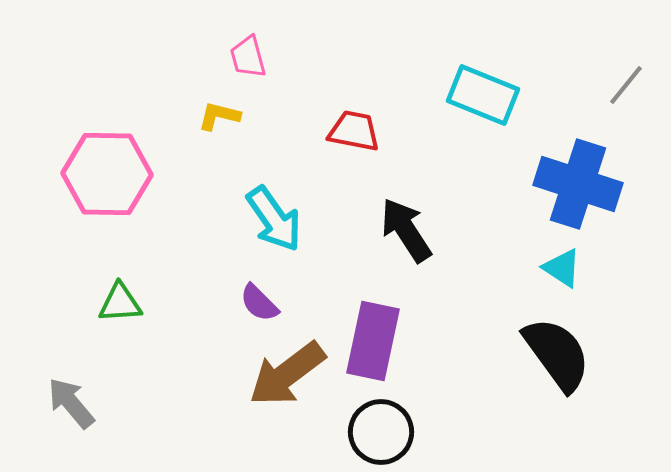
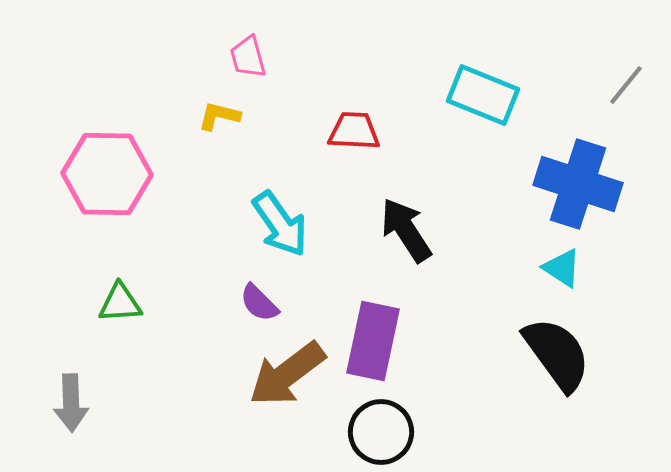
red trapezoid: rotated 8 degrees counterclockwise
cyan arrow: moved 6 px right, 5 px down
gray arrow: rotated 142 degrees counterclockwise
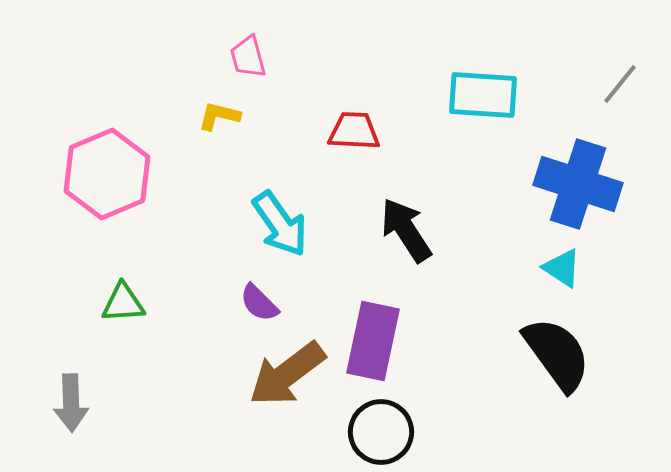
gray line: moved 6 px left, 1 px up
cyan rectangle: rotated 18 degrees counterclockwise
pink hexagon: rotated 24 degrees counterclockwise
green triangle: moved 3 px right
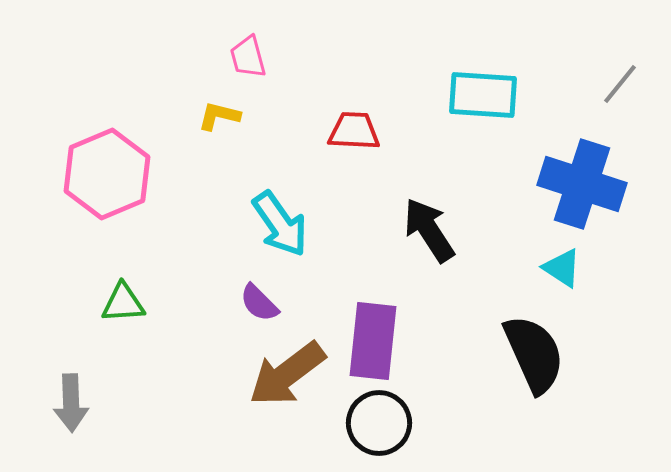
blue cross: moved 4 px right
black arrow: moved 23 px right
purple rectangle: rotated 6 degrees counterclockwise
black semicircle: moved 23 px left; rotated 12 degrees clockwise
black circle: moved 2 px left, 9 px up
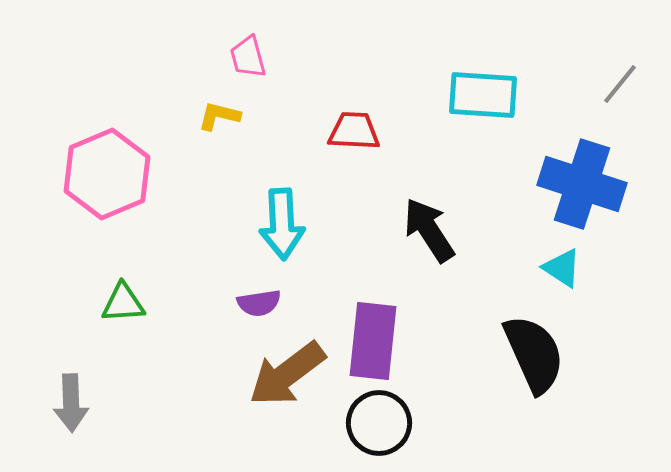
cyan arrow: moved 2 px right; rotated 32 degrees clockwise
purple semicircle: rotated 54 degrees counterclockwise
